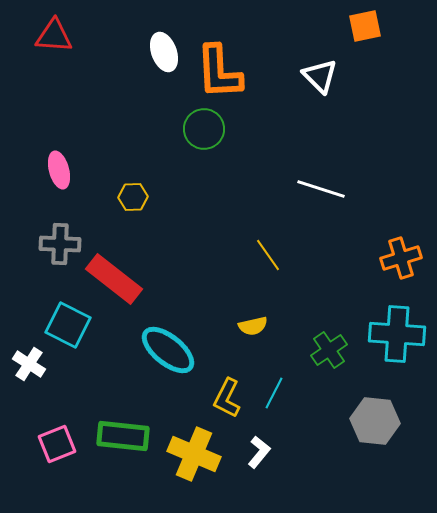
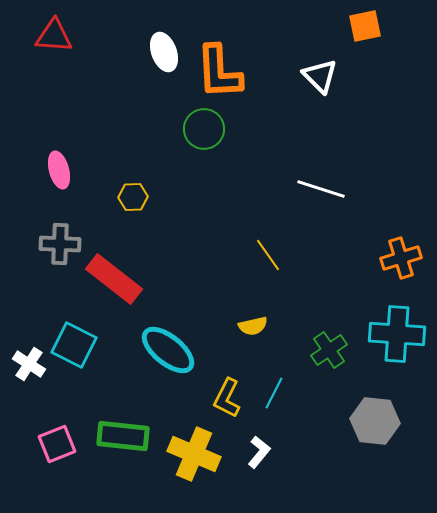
cyan square: moved 6 px right, 20 px down
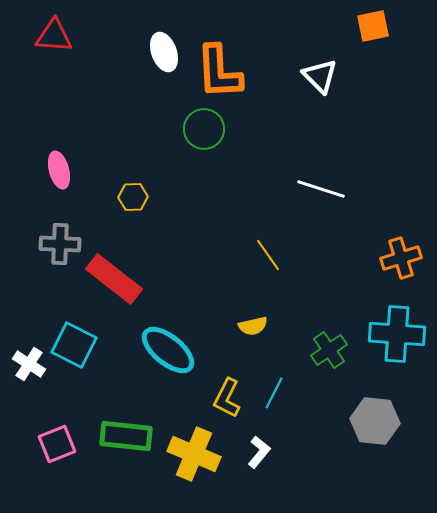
orange square: moved 8 px right
green rectangle: moved 3 px right
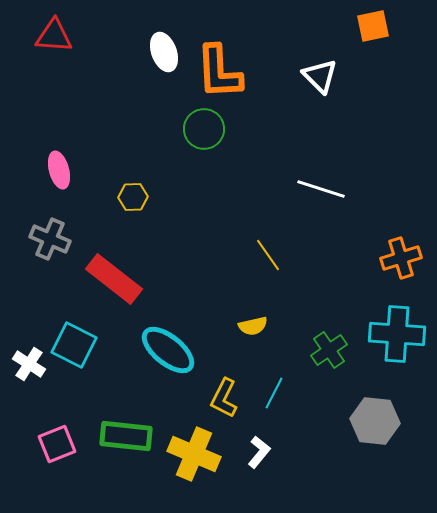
gray cross: moved 10 px left, 5 px up; rotated 21 degrees clockwise
yellow L-shape: moved 3 px left
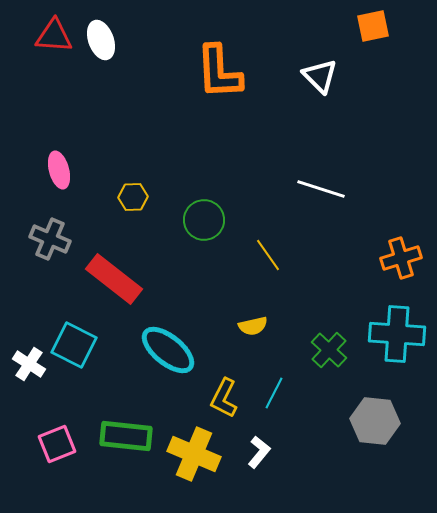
white ellipse: moved 63 px left, 12 px up
green circle: moved 91 px down
green cross: rotated 12 degrees counterclockwise
